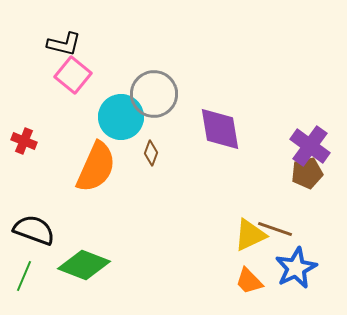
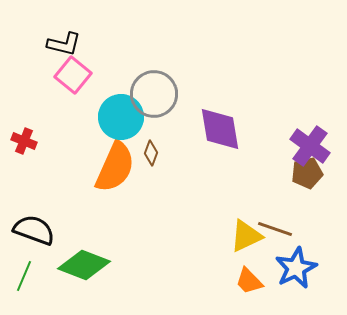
orange semicircle: moved 19 px right
yellow triangle: moved 4 px left, 1 px down
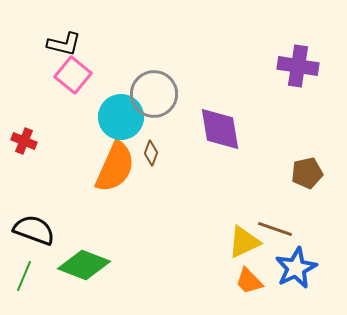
purple cross: moved 12 px left, 80 px up; rotated 27 degrees counterclockwise
yellow triangle: moved 2 px left, 6 px down
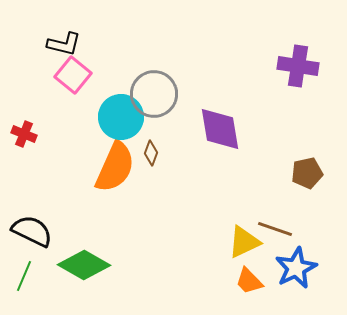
red cross: moved 7 px up
black semicircle: moved 2 px left, 1 px down; rotated 6 degrees clockwise
green diamond: rotated 9 degrees clockwise
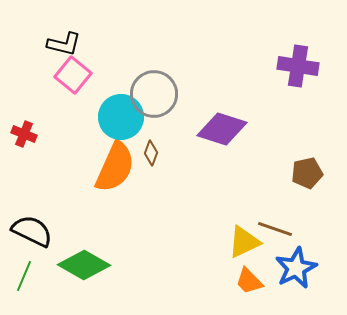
purple diamond: moved 2 px right; rotated 63 degrees counterclockwise
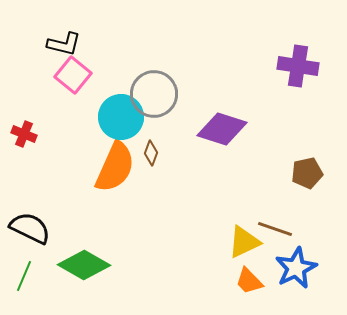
black semicircle: moved 2 px left, 3 px up
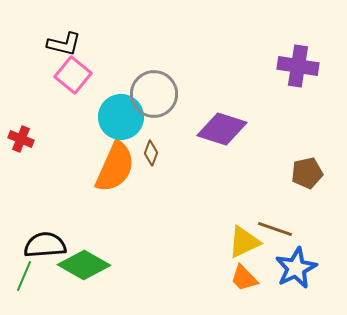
red cross: moved 3 px left, 5 px down
black semicircle: moved 15 px right, 17 px down; rotated 30 degrees counterclockwise
orange trapezoid: moved 5 px left, 3 px up
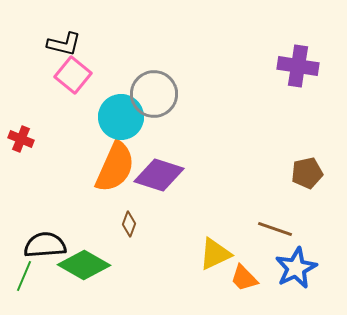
purple diamond: moved 63 px left, 46 px down
brown diamond: moved 22 px left, 71 px down
yellow triangle: moved 29 px left, 12 px down
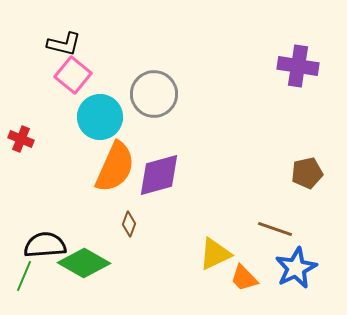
cyan circle: moved 21 px left
purple diamond: rotated 33 degrees counterclockwise
green diamond: moved 2 px up
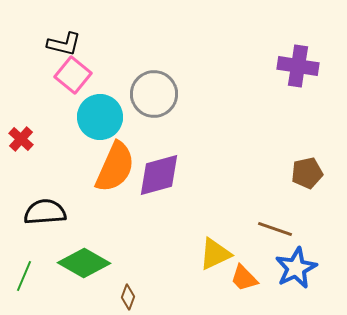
red cross: rotated 20 degrees clockwise
brown diamond: moved 1 px left, 73 px down
black semicircle: moved 33 px up
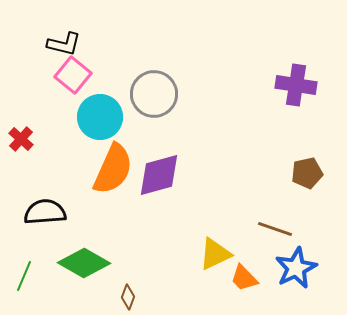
purple cross: moved 2 px left, 19 px down
orange semicircle: moved 2 px left, 2 px down
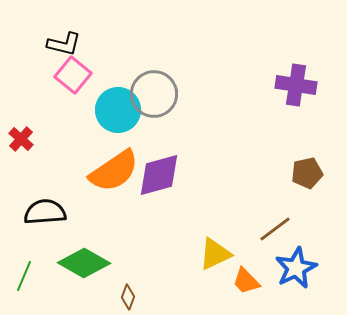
cyan circle: moved 18 px right, 7 px up
orange semicircle: moved 1 px right, 2 px down; rotated 32 degrees clockwise
brown line: rotated 56 degrees counterclockwise
orange trapezoid: moved 2 px right, 3 px down
